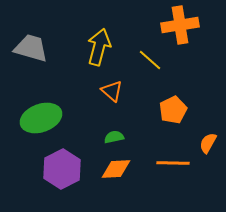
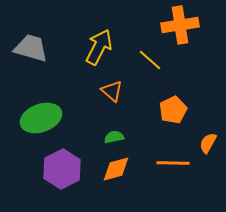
yellow arrow: rotated 12 degrees clockwise
orange diamond: rotated 12 degrees counterclockwise
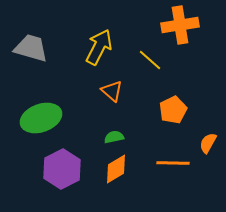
orange diamond: rotated 16 degrees counterclockwise
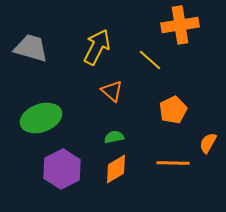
yellow arrow: moved 2 px left
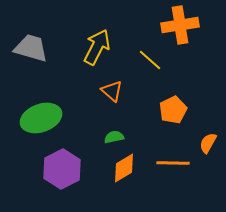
orange diamond: moved 8 px right, 1 px up
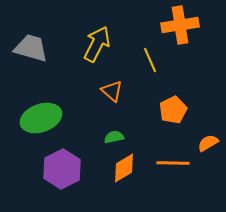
yellow arrow: moved 3 px up
yellow line: rotated 25 degrees clockwise
orange semicircle: rotated 30 degrees clockwise
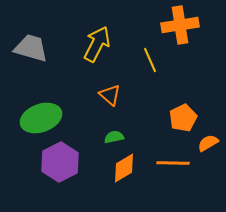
orange triangle: moved 2 px left, 4 px down
orange pentagon: moved 10 px right, 8 px down
purple hexagon: moved 2 px left, 7 px up
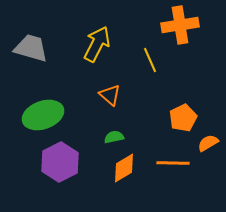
green ellipse: moved 2 px right, 3 px up
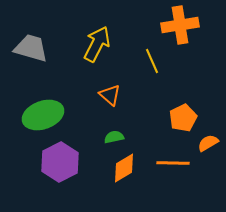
yellow line: moved 2 px right, 1 px down
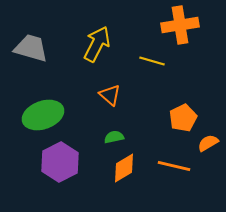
yellow line: rotated 50 degrees counterclockwise
orange line: moved 1 px right, 3 px down; rotated 12 degrees clockwise
